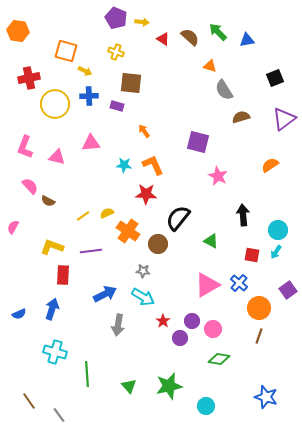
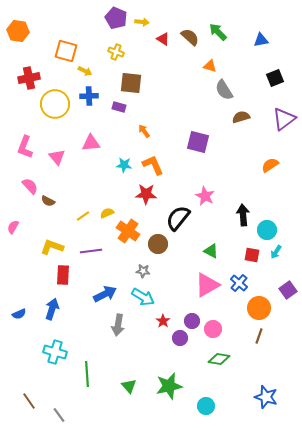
blue triangle at (247, 40): moved 14 px right
purple rectangle at (117, 106): moved 2 px right, 1 px down
pink triangle at (57, 157): rotated 36 degrees clockwise
pink star at (218, 176): moved 13 px left, 20 px down
cyan circle at (278, 230): moved 11 px left
green triangle at (211, 241): moved 10 px down
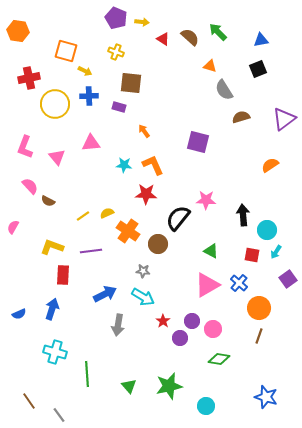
black square at (275, 78): moved 17 px left, 9 px up
pink star at (205, 196): moved 1 px right, 4 px down; rotated 24 degrees counterclockwise
purple square at (288, 290): moved 11 px up
